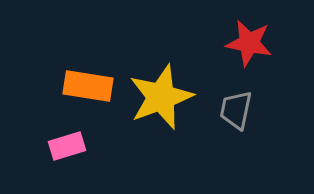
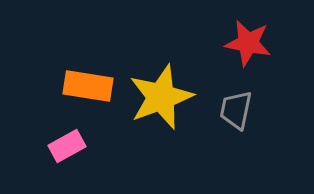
red star: moved 1 px left
pink rectangle: rotated 12 degrees counterclockwise
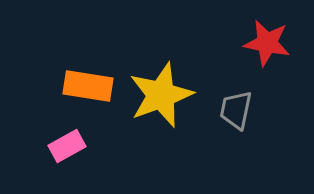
red star: moved 19 px right
yellow star: moved 2 px up
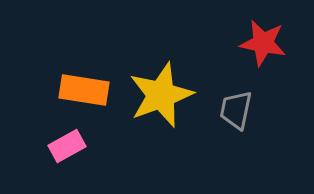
red star: moved 4 px left
orange rectangle: moved 4 px left, 4 px down
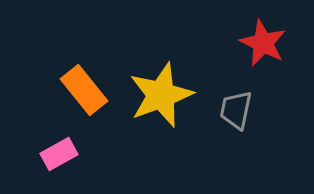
red star: rotated 15 degrees clockwise
orange rectangle: rotated 42 degrees clockwise
pink rectangle: moved 8 px left, 8 px down
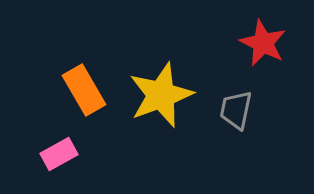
orange rectangle: rotated 9 degrees clockwise
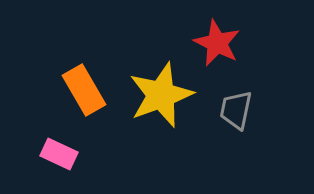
red star: moved 46 px left
pink rectangle: rotated 54 degrees clockwise
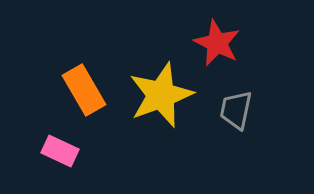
pink rectangle: moved 1 px right, 3 px up
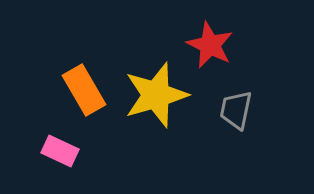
red star: moved 7 px left, 2 px down
yellow star: moved 5 px left; rotated 4 degrees clockwise
